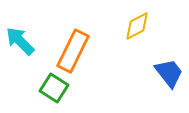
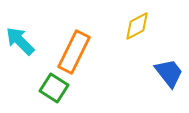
orange rectangle: moved 1 px right, 1 px down
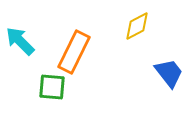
green square: moved 2 px left, 1 px up; rotated 28 degrees counterclockwise
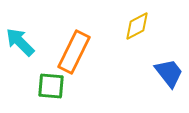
cyan arrow: moved 1 px down
green square: moved 1 px left, 1 px up
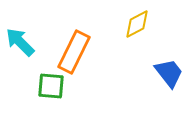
yellow diamond: moved 2 px up
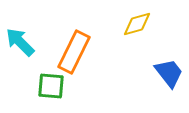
yellow diamond: rotated 12 degrees clockwise
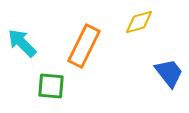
yellow diamond: moved 2 px right, 2 px up
cyan arrow: moved 2 px right, 1 px down
orange rectangle: moved 10 px right, 6 px up
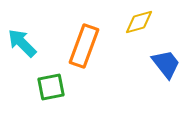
orange rectangle: rotated 6 degrees counterclockwise
blue trapezoid: moved 3 px left, 9 px up
green square: moved 1 px down; rotated 16 degrees counterclockwise
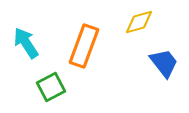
cyan arrow: moved 4 px right; rotated 12 degrees clockwise
blue trapezoid: moved 2 px left, 1 px up
green square: rotated 16 degrees counterclockwise
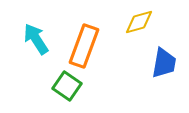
cyan arrow: moved 10 px right, 4 px up
blue trapezoid: rotated 48 degrees clockwise
green square: moved 16 px right, 1 px up; rotated 28 degrees counterclockwise
